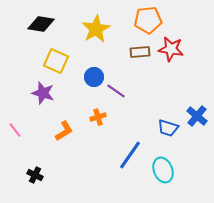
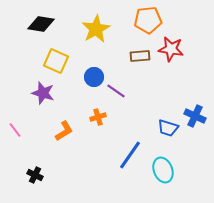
brown rectangle: moved 4 px down
blue cross: moved 2 px left; rotated 15 degrees counterclockwise
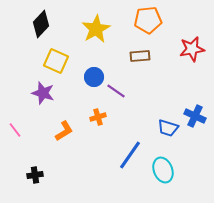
black diamond: rotated 56 degrees counterclockwise
red star: moved 21 px right; rotated 20 degrees counterclockwise
black cross: rotated 35 degrees counterclockwise
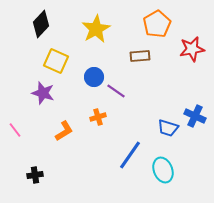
orange pentagon: moved 9 px right, 4 px down; rotated 24 degrees counterclockwise
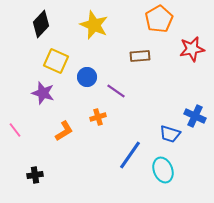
orange pentagon: moved 2 px right, 5 px up
yellow star: moved 2 px left, 4 px up; rotated 20 degrees counterclockwise
blue circle: moved 7 px left
blue trapezoid: moved 2 px right, 6 px down
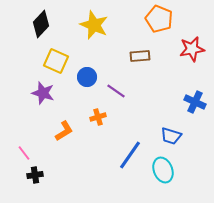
orange pentagon: rotated 20 degrees counterclockwise
blue cross: moved 14 px up
pink line: moved 9 px right, 23 px down
blue trapezoid: moved 1 px right, 2 px down
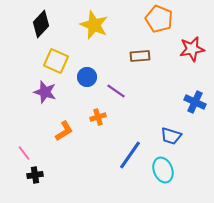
purple star: moved 2 px right, 1 px up
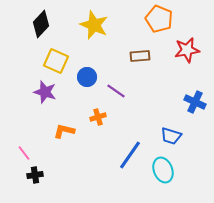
red star: moved 5 px left, 1 px down
orange L-shape: rotated 135 degrees counterclockwise
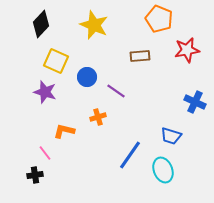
pink line: moved 21 px right
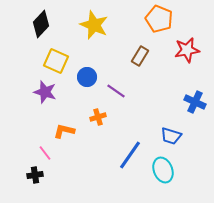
brown rectangle: rotated 54 degrees counterclockwise
